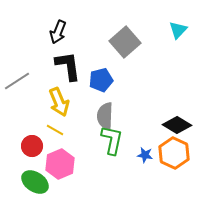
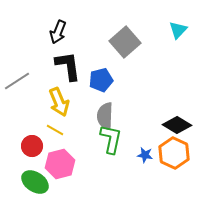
green L-shape: moved 1 px left, 1 px up
pink hexagon: rotated 8 degrees clockwise
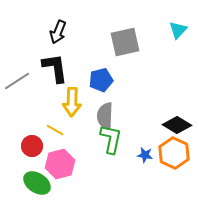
gray square: rotated 28 degrees clockwise
black L-shape: moved 13 px left, 2 px down
yellow arrow: moved 13 px right; rotated 24 degrees clockwise
green ellipse: moved 2 px right, 1 px down
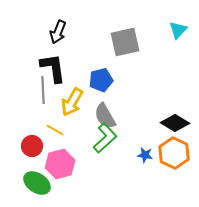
black L-shape: moved 2 px left
gray line: moved 26 px right, 9 px down; rotated 60 degrees counterclockwise
yellow arrow: rotated 28 degrees clockwise
gray semicircle: rotated 32 degrees counterclockwise
black diamond: moved 2 px left, 2 px up
green L-shape: moved 6 px left, 1 px up; rotated 36 degrees clockwise
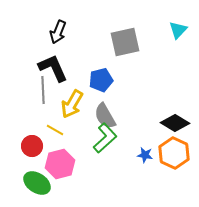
black L-shape: rotated 16 degrees counterclockwise
yellow arrow: moved 2 px down
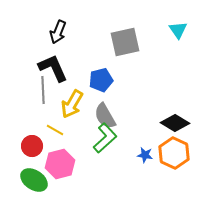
cyan triangle: rotated 18 degrees counterclockwise
green ellipse: moved 3 px left, 3 px up
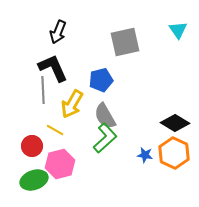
green ellipse: rotated 52 degrees counterclockwise
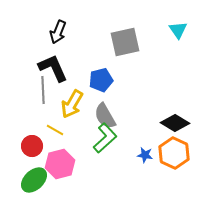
green ellipse: rotated 24 degrees counterclockwise
